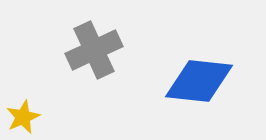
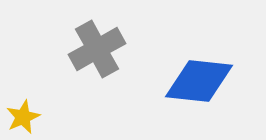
gray cross: moved 3 px right, 1 px up; rotated 4 degrees counterclockwise
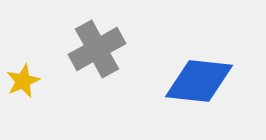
yellow star: moved 36 px up
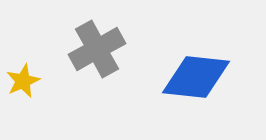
blue diamond: moved 3 px left, 4 px up
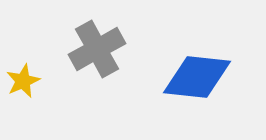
blue diamond: moved 1 px right
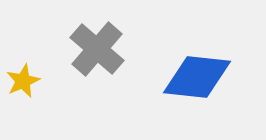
gray cross: rotated 20 degrees counterclockwise
